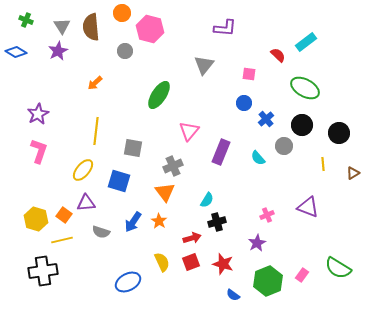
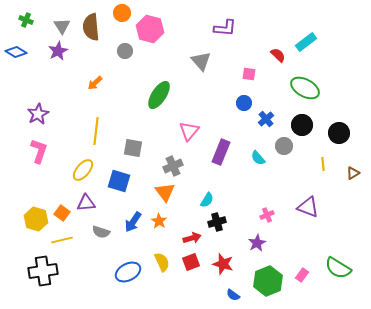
gray triangle at (204, 65): moved 3 px left, 4 px up; rotated 20 degrees counterclockwise
orange square at (64, 215): moved 2 px left, 2 px up
blue ellipse at (128, 282): moved 10 px up
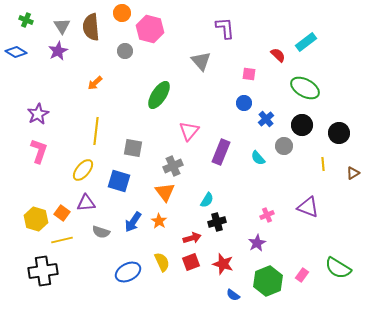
purple L-shape at (225, 28): rotated 100 degrees counterclockwise
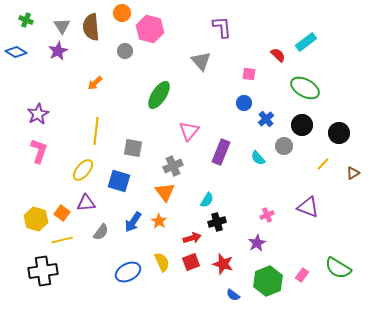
purple L-shape at (225, 28): moved 3 px left, 1 px up
yellow line at (323, 164): rotated 48 degrees clockwise
gray semicircle at (101, 232): rotated 72 degrees counterclockwise
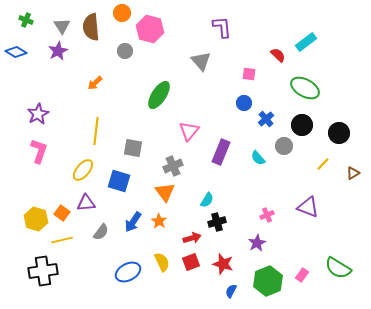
blue semicircle at (233, 295): moved 2 px left, 4 px up; rotated 80 degrees clockwise
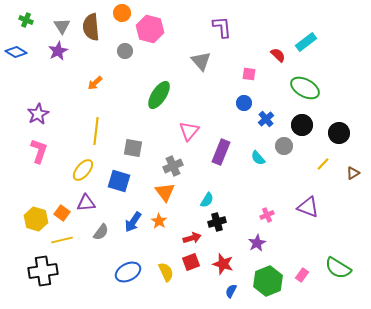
yellow semicircle at (162, 262): moved 4 px right, 10 px down
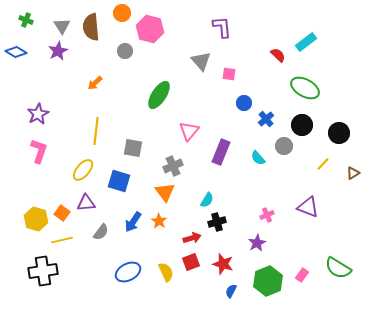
pink square at (249, 74): moved 20 px left
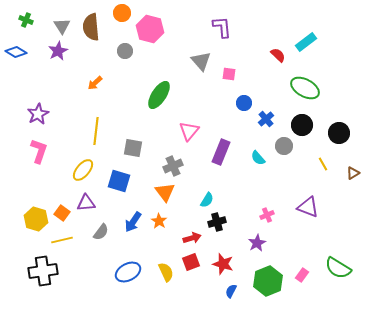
yellow line at (323, 164): rotated 72 degrees counterclockwise
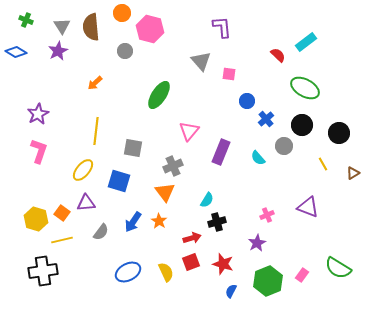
blue circle at (244, 103): moved 3 px right, 2 px up
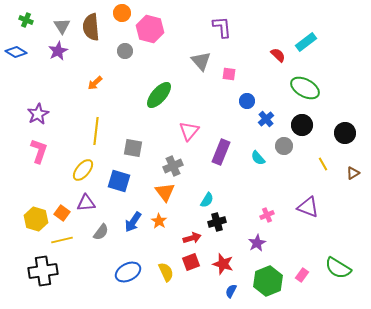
green ellipse at (159, 95): rotated 8 degrees clockwise
black circle at (339, 133): moved 6 px right
